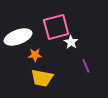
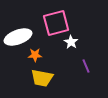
pink square: moved 4 px up
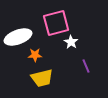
yellow trapezoid: rotated 25 degrees counterclockwise
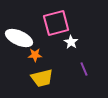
white ellipse: moved 1 px right, 1 px down; rotated 44 degrees clockwise
purple line: moved 2 px left, 3 px down
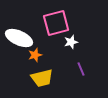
white star: rotated 24 degrees clockwise
orange star: rotated 16 degrees counterclockwise
purple line: moved 3 px left
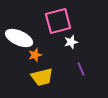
pink square: moved 2 px right, 2 px up
yellow trapezoid: moved 1 px up
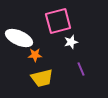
orange star: rotated 16 degrees clockwise
yellow trapezoid: moved 1 px down
